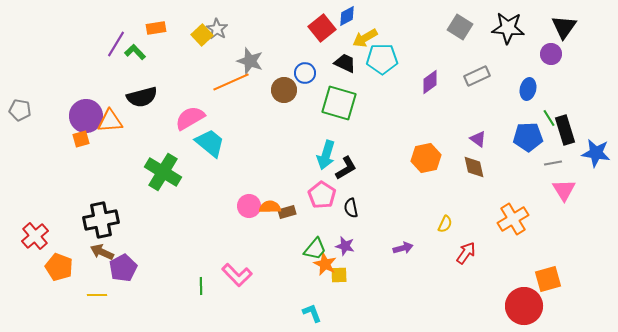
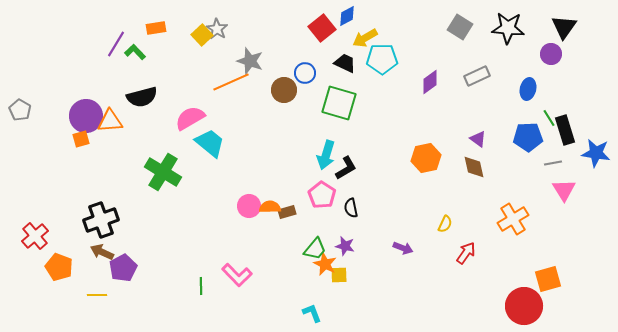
gray pentagon at (20, 110): rotated 20 degrees clockwise
black cross at (101, 220): rotated 8 degrees counterclockwise
purple arrow at (403, 248): rotated 36 degrees clockwise
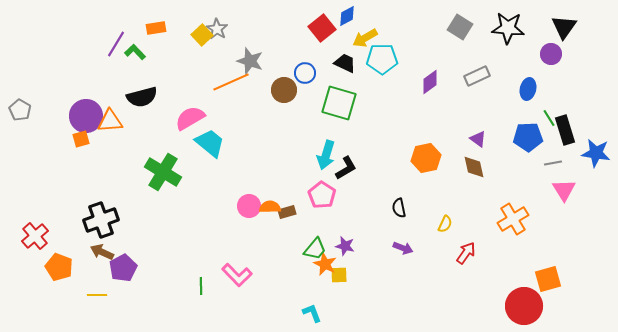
black semicircle at (351, 208): moved 48 px right
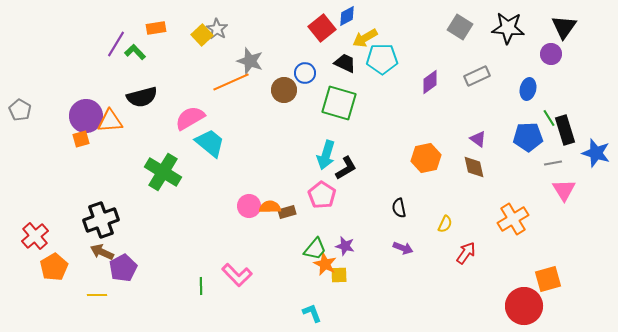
blue star at (596, 153): rotated 8 degrees clockwise
orange pentagon at (59, 267): moved 5 px left; rotated 20 degrees clockwise
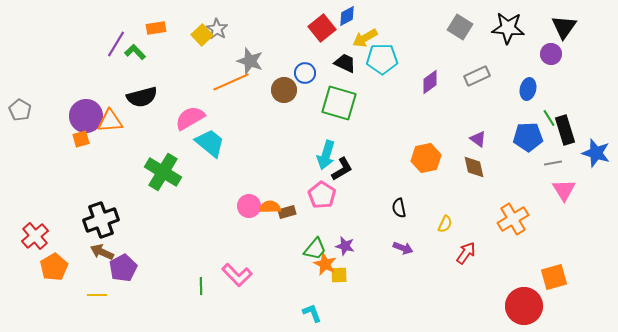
black L-shape at (346, 168): moved 4 px left, 1 px down
orange square at (548, 279): moved 6 px right, 2 px up
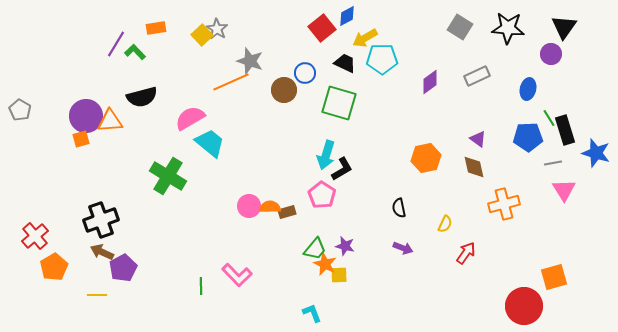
green cross at (163, 172): moved 5 px right, 4 px down
orange cross at (513, 219): moved 9 px left, 15 px up; rotated 16 degrees clockwise
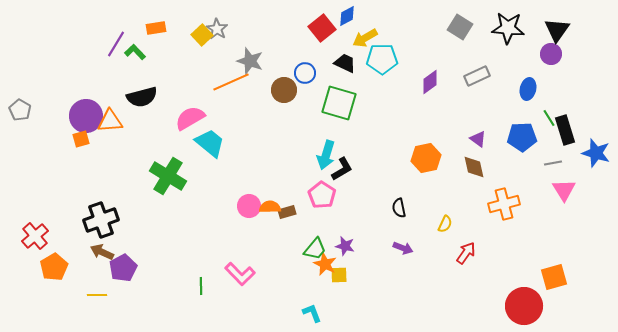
black triangle at (564, 27): moved 7 px left, 3 px down
blue pentagon at (528, 137): moved 6 px left
pink L-shape at (237, 275): moved 3 px right, 1 px up
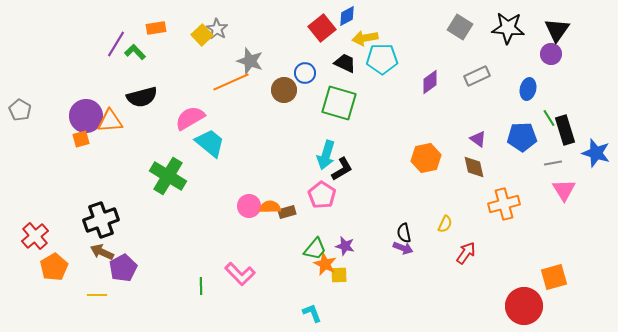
yellow arrow at (365, 38): rotated 20 degrees clockwise
black semicircle at (399, 208): moved 5 px right, 25 px down
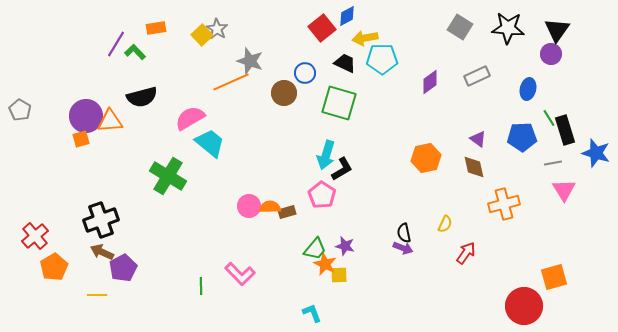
brown circle at (284, 90): moved 3 px down
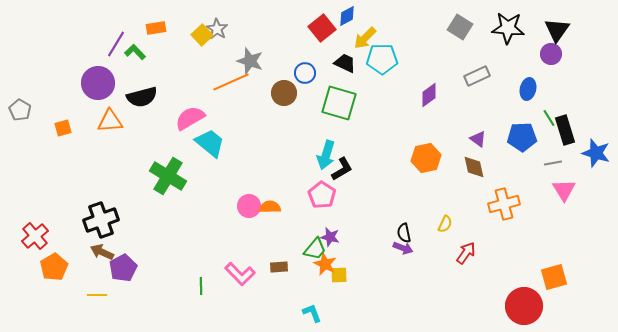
yellow arrow at (365, 38): rotated 35 degrees counterclockwise
purple diamond at (430, 82): moved 1 px left, 13 px down
purple circle at (86, 116): moved 12 px right, 33 px up
orange square at (81, 139): moved 18 px left, 11 px up
brown rectangle at (287, 212): moved 8 px left, 55 px down; rotated 12 degrees clockwise
purple star at (345, 246): moved 15 px left, 9 px up
